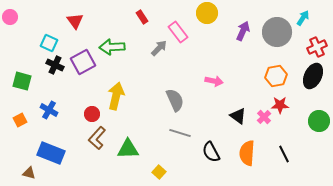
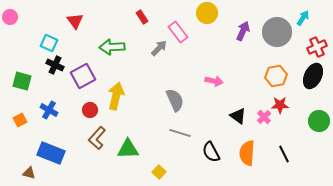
purple square: moved 14 px down
red circle: moved 2 px left, 4 px up
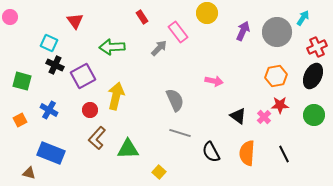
green circle: moved 5 px left, 6 px up
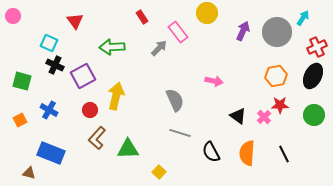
pink circle: moved 3 px right, 1 px up
